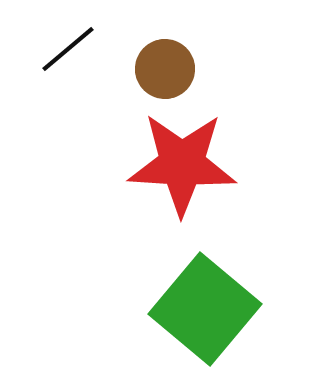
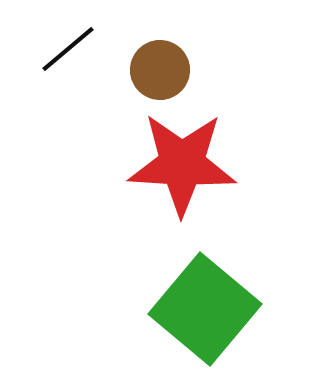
brown circle: moved 5 px left, 1 px down
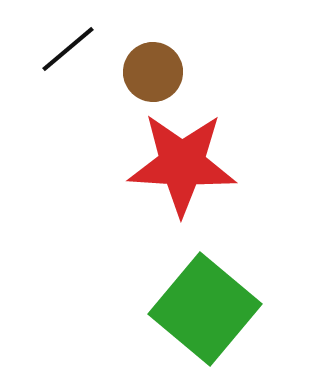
brown circle: moved 7 px left, 2 px down
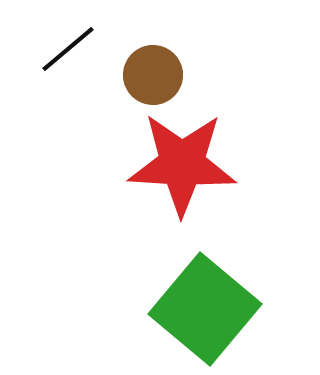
brown circle: moved 3 px down
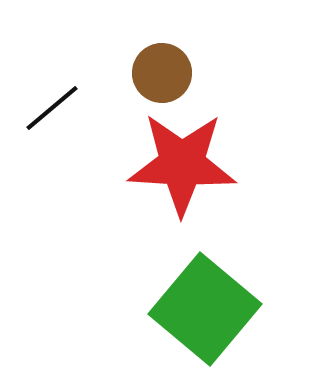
black line: moved 16 px left, 59 px down
brown circle: moved 9 px right, 2 px up
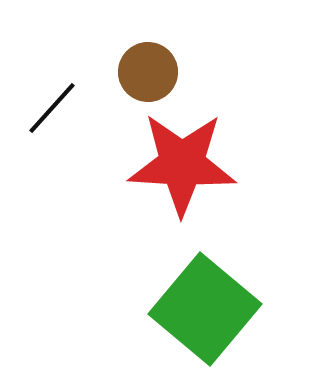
brown circle: moved 14 px left, 1 px up
black line: rotated 8 degrees counterclockwise
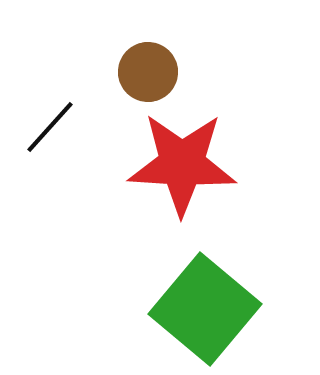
black line: moved 2 px left, 19 px down
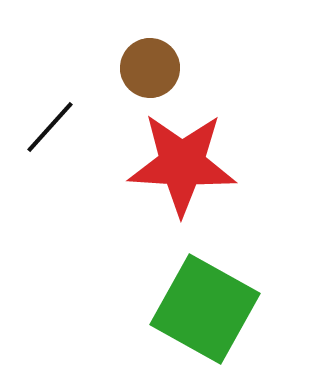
brown circle: moved 2 px right, 4 px up
green square: rotated 11 degrees counterclockwise
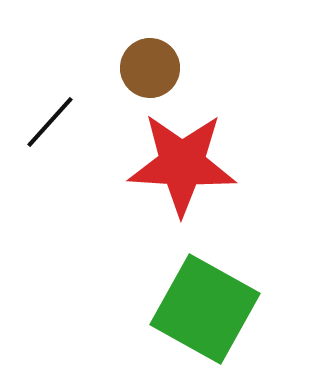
black line: moved 5 px up
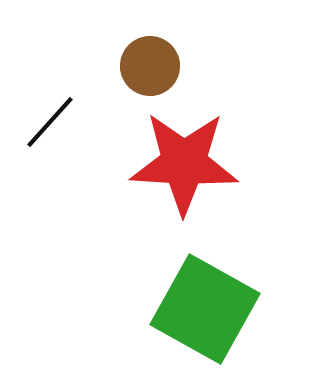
brown circle: moved 2 px up
red star: moved 2 px right, 1 px up
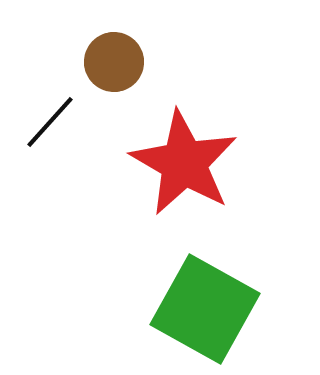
brown circle: moved 36 px left, 4 px up
red star: rotated 27 degrees clockwise
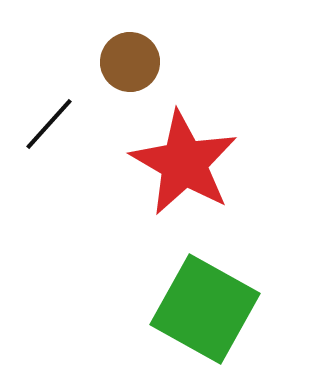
brown circle: moved 16 px right
black line: moved 1 px left, 2 px down
